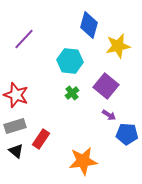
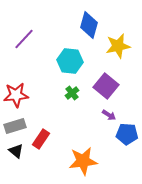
red star: rotated 25 degrees counterclockwise
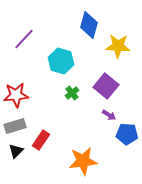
yellow star: rotated 15 degrees clockwise
cyan hexagon: moved 9 px left; rotated 10 degrees clockwise
red rectangle: moved 1 px down
black triangle: rotated 35 degrees clockwise
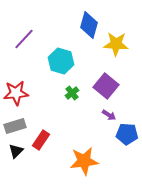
yellow star: moved 2 px left, 2 px up
red star: moved 2 px up
orange star: moved 1 px right
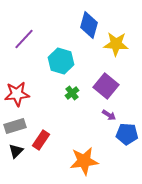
red star: moved 1 px right, 1 px down
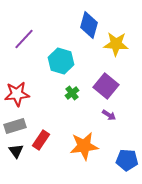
blue pentagon: moved 26 px down
black triangle: rotated 21 degrees counterclockwise
orange star: moved 15 px up
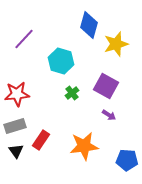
yellow star: rotated 20 degrees counterclockwise
purple square: rotated 10 degrees counterclockwise
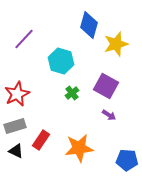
red star: rotated 20 degrees counterclockwise
orange star: moved 5 px left, 2 px down
black triangle: rotated 28 degrees counterclockwise
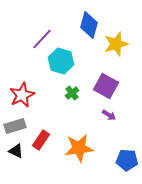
purple line: moved 18 px right
red star: moved 5 px right, 1 px down
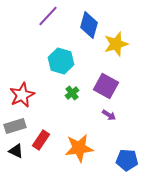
purple line: moved 6 px right, 23 px up
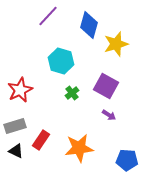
red star: moved 2 px left, 5 px up
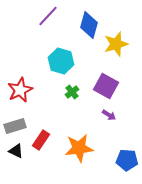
green cross: moved 1 px up
